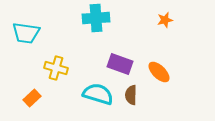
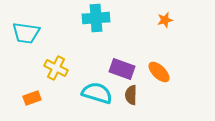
purple rectangle: moved 2 px right, 5 px down
yellow cross: rotated 10 degrees clockwise
cyan semicircle: moved 1 px left, 1 px up
orange rectangle: rotated 24 degrees clockwise
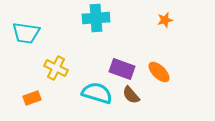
brown semicircle: rotated 42 degrees counterclockwise
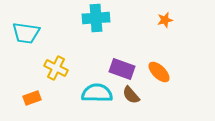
cyan semicircle: rotated 16 degrees counterclockwise
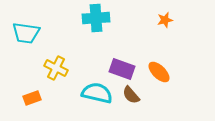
cyan semicircle: rotated 12 degrees clockwise
